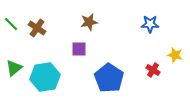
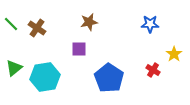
yellow star: moved 1 px left, 1 px up; rotated 21 degrees clockwise
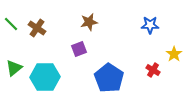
blue star: moved 1 px down
purple square: rotated 21 degrees counterclockwise
cyan hexagon: rotated 8 degrees clockwise
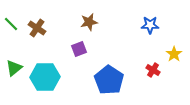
blue pentagon: moved 2 px down
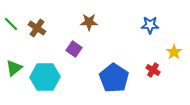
brown star: rotated 12 degrees clockwise
purple square: moved 5 px left; rotated 35 degrees counterclockwise
yellow star: moved 2 px up
blue pentagon: moved 5 px right, 2 px up
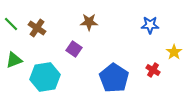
green triangle: moved 8 px up; rotated 18 degrees clockwise
cyan hexagon: rotated 8 degrees counterclockwise
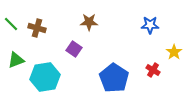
brown cross: rotated 18 degrees counterclockwise
green triangle: moved 2 px right
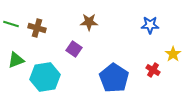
green line: rotated 28 degrees counterclockwise
yellow star: moved 1 px left, 2 px down
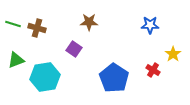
green line: moved 2 px right
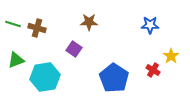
yellow star: moved 2 px left, 2 px down
